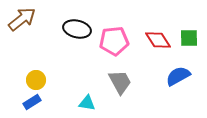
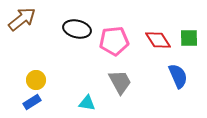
blue semicircle: rotated 95 degrees clockwise
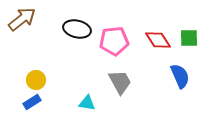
blue semicircle: moved 2 px right
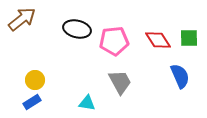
yellow circle: moved 1 px left
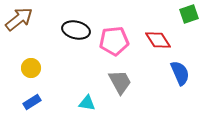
brown arrow: moved 3 px left
black ellipse: moved 1 px left, 1 px down
green square: moved 24 px up; rotated 18 degrees counterclockwise
blue semicircle: moved 3 px up
yellow circle: moved 4 px left, 12 px up
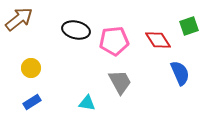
green square: moved 12 px down
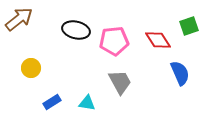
blue rectangle: moved 20 px right
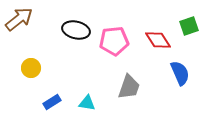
gray trapezoid: moved 9 px right, 5 px down; rotated 48 degrees clockwise
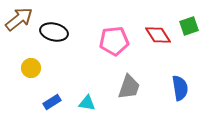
black ellipse: moved 22 px left, 2 px down
red diamond: moved 5 px up
blue semicircle: moved 15 px down; rotated 15 degrees clockwise
